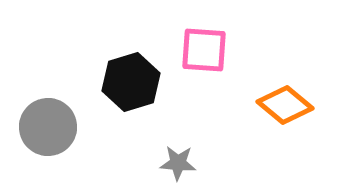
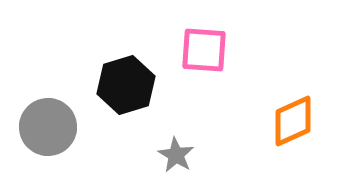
black hexagon: moved 5 px left, 3 px down
orange diamond: moved 8 px right, 16 px down; rotated 64 degrees counterclockwise
gray star: moved 2 px left, 8 px up; rotated 27 degrees clockwise
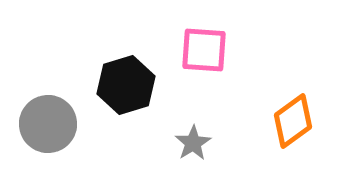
orange diamond: rotated 12 degrees counterclockwise
gray circle: moved 3 px up
gray star: moved 17 px right, 12 px up; rotated 9 degrees clockwise
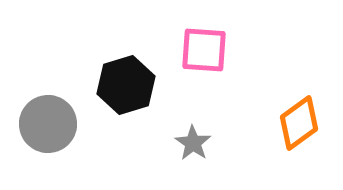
orange diamond: moved 6 px right, 2 px down
gray star: rotated 6 degrees counterclockwise
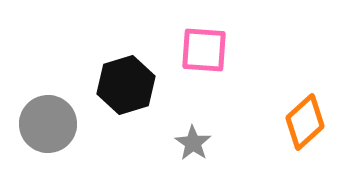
orange diamond: moved 6 px right, 1 px up; rotated 6 degrees counterclockwise
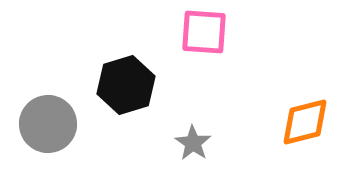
pink square: moved 18 px up
orange diamond: rotated 28 degrees clockwise
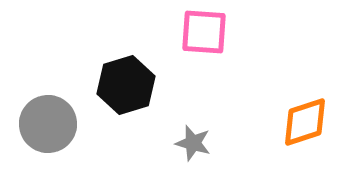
orange diamond: rotated 4 degrees counterclockwise
gray star: rotated 18 degrees counterclockwise
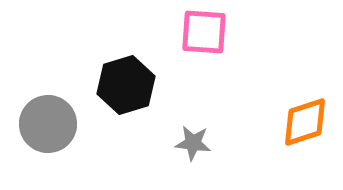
gray star: rotated 9 degrees counterclockwise
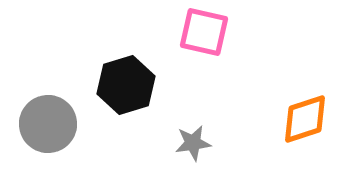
pink square: rotated 9 degrees clockwise
orange diamond: moved 3 px up
gray star: rotated 15 degrees counterclockwise
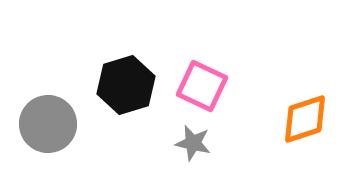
pink square: moved 2 px left, 54 px down; rotated 12 degrees clockwise
gray star: rotated 21 degrees clockwise
